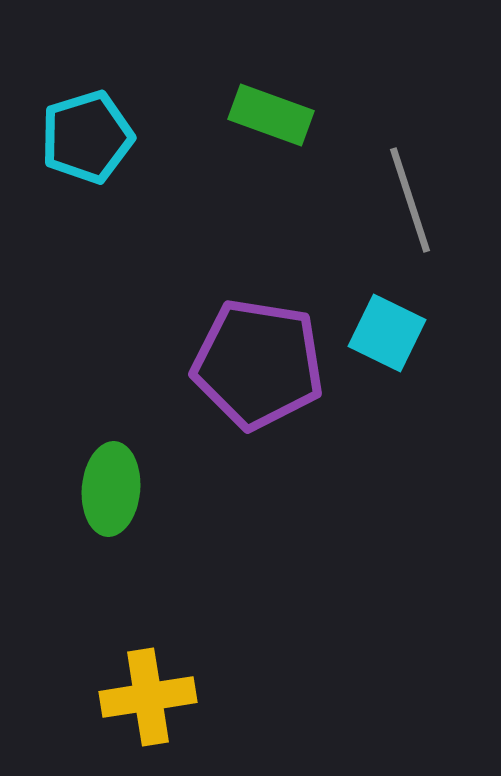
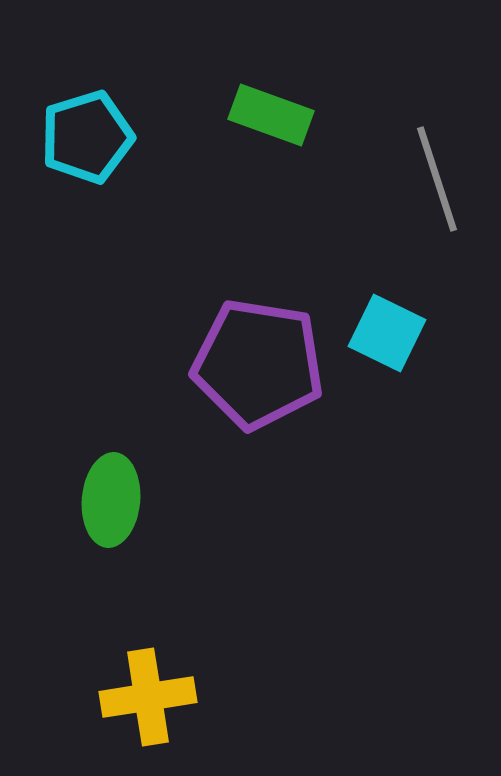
gray line: moved 27 px right, 21 px up
green ellipse: moved 11 px down
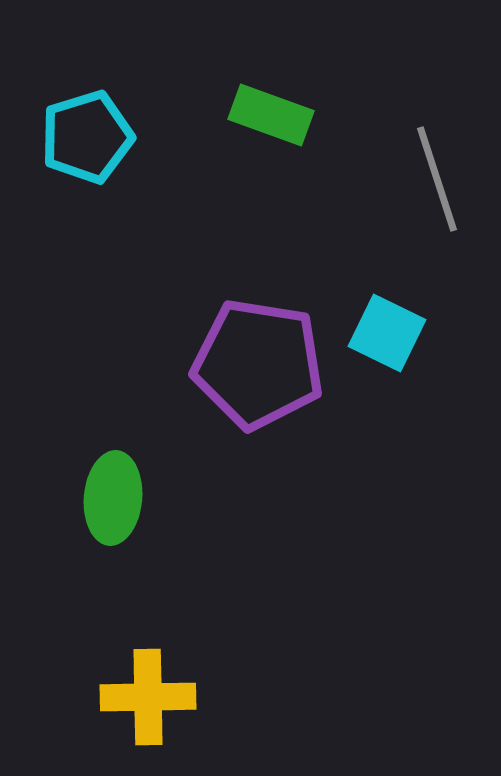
green ellipse: moved 2 px right, 2 px up
yellow cross: rotated 8 degrees clockwise
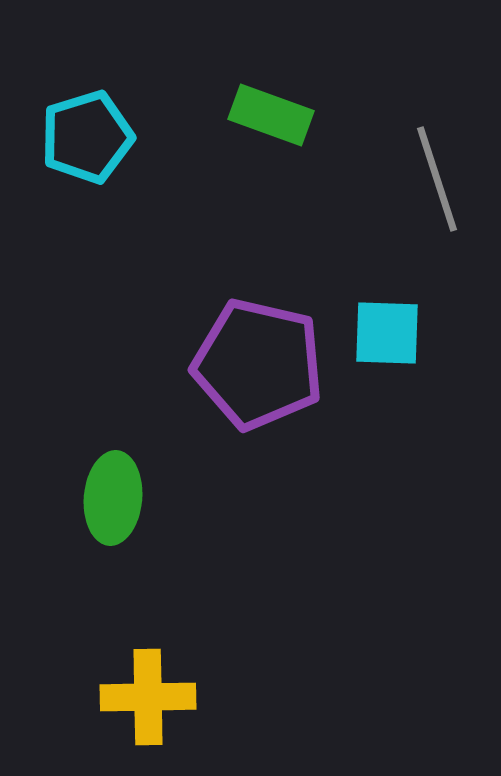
cyan square: rotated 24 degrees counterclockwise
purple pentagon: rotated 4 degrees clockwise
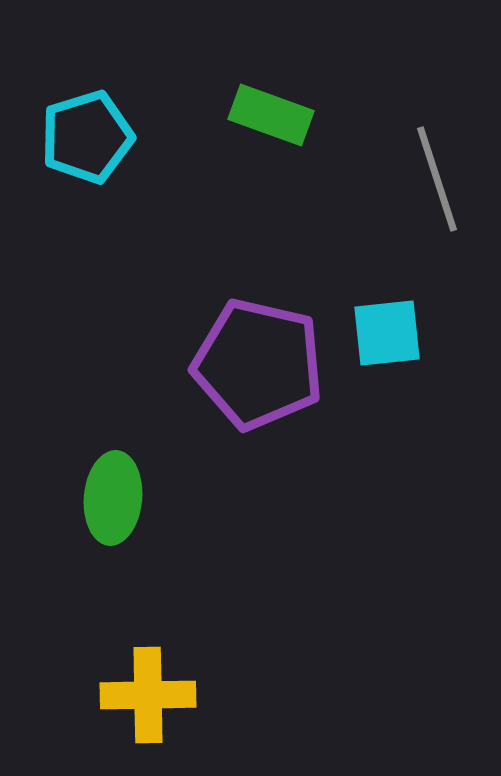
cyan square: rotated 8 degrees counterclockwise
yellow cross: moved 2 px up
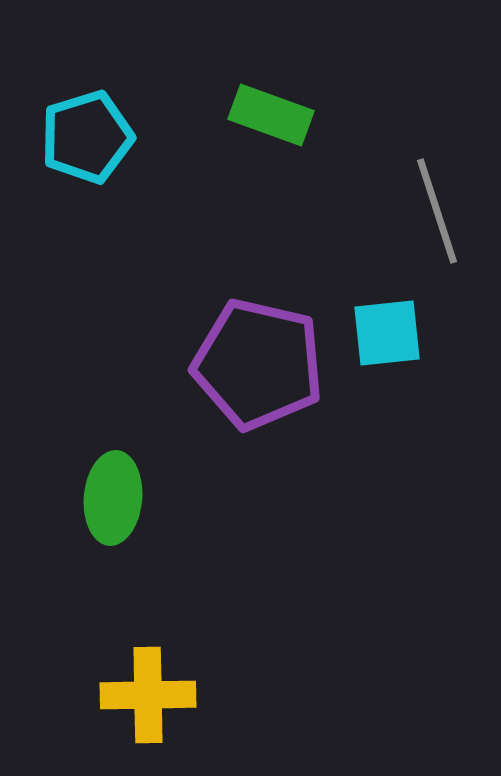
gray line: moved 32 px down
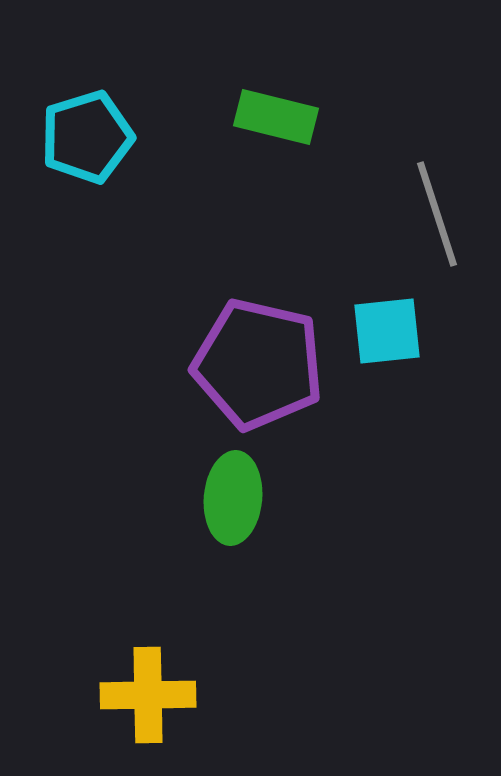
green rectangle: moved 5 px right, 2 px down; rotated 6 degrees counterclockwise
gray line: moved 3 px down
cyan square: moved 2 px up
green ellipse: moved 120 px right
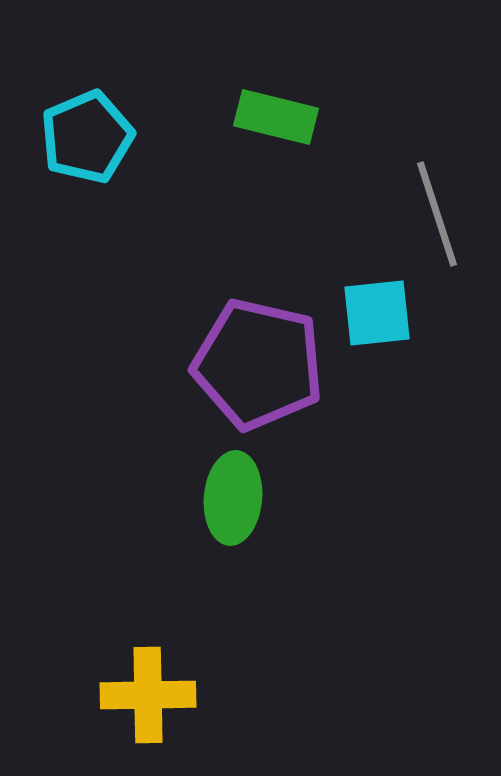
cyan pentagon: rotated 6 degrees counterclockwise
cyan square: moved 10 px left, 18 px up
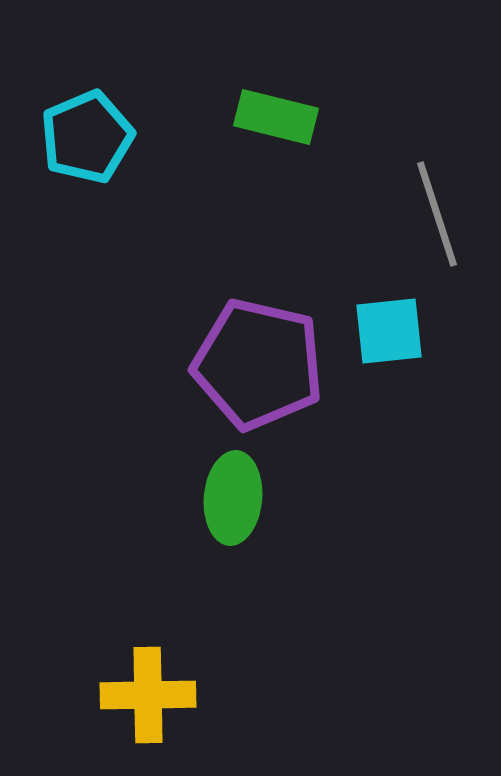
cyan square: moved 12 px right, 18 px down
